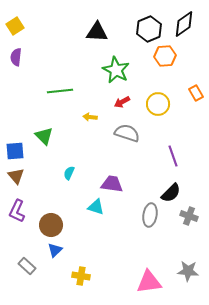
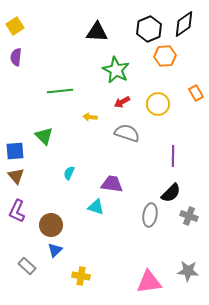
purple line: rotated 20 degrees clockwise
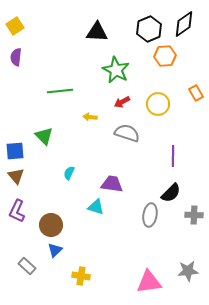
gray cross: moved 5 px right, 1 px up; rotated 18 degrees counterclockwise
gray star: rotated 10 degrees counterclockwise
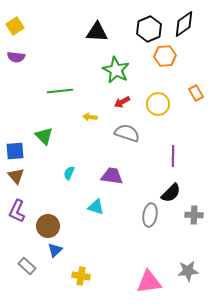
purple semicircle: rotated 90 degrees counterclockwise
purple trapezoid: moved 8 px up
brown circle: moved 3 px left, 1 px down
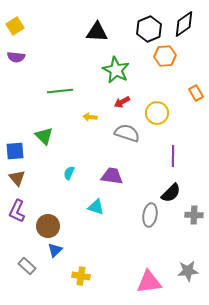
yellow circle: moved 1 px left, 9 px down
brown triangle: moved 1 px right, 2 px down
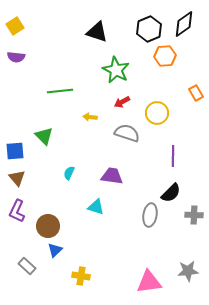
black triangle: rotated 15 degrees clockwise
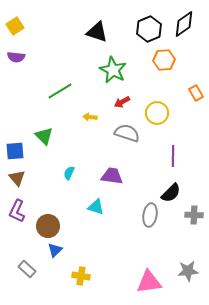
orange hexagon: moved 1 px left, 4 px down
green star: moved 3 px left
green line: rotated 25 degrees counterclockwise
gray rectangle: moved 3 px down
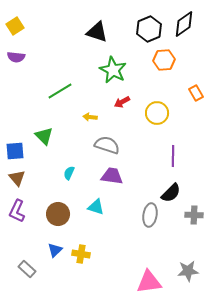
gray semicircle: moved 20 px left, 12 px down
brown circle: moved 10 px right, 12 px up
yellow cross: moved 22 px up
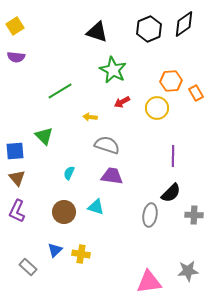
orange hexagon: moved 7 px right, 21 px down
yellow circle: moved 5 px up
brown circle: moved 6 px right, 2 px up
gray rectangle: moved 1 px right, 2 px up
